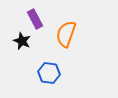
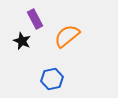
orange semicircle: moved 1 px right, 2 px down; rotated 32 degrees clockwise
blue hexagon: moved 3 px right, 6 px down; rotated 20 degrees counterclockwise
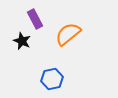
orange semicircle: moved 1 px right, 2 px up
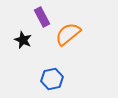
purple rectangle: moved 7 px right, 2 px up
black star: moved 1 px right, 1 px up
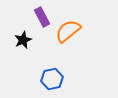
orange semicircle: moved 3 px up
black star: rotated 24 degrees clockwise
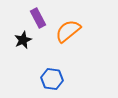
purple rectangle: moved 4 px left, 1 px down
blue hexagon: rotated 20 degrees clockwise
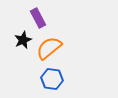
orange semicircle: moved 19 px left, 17 px down
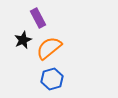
blue hexagon: rotated 25 degrees counterclockwise
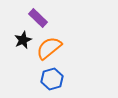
purple rectangle: rotated 18 degrees counterclockwise
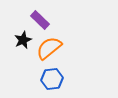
purple rectangle: moved 2 px right, 2 px down
blue hexagon: rotated 10 degrees clockwise
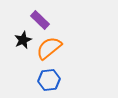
blue hexagon: moved 3 px left, 1 px down
